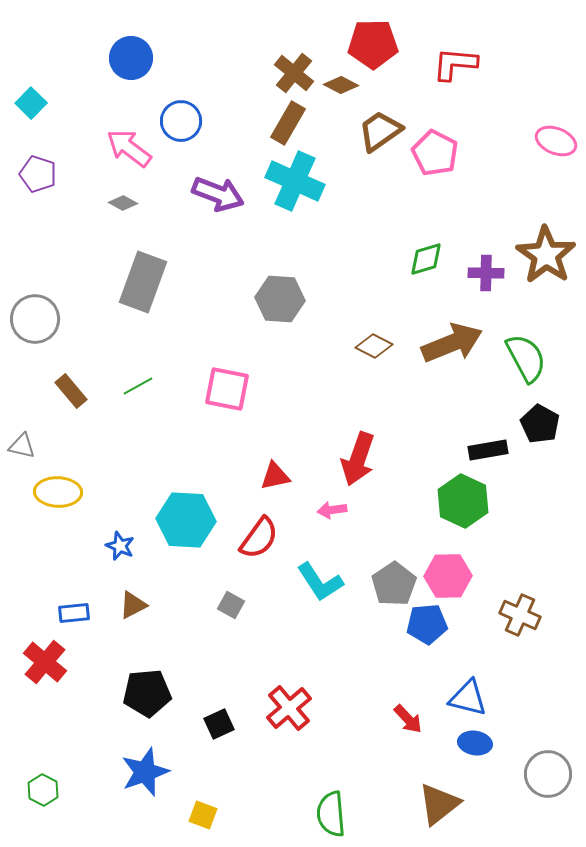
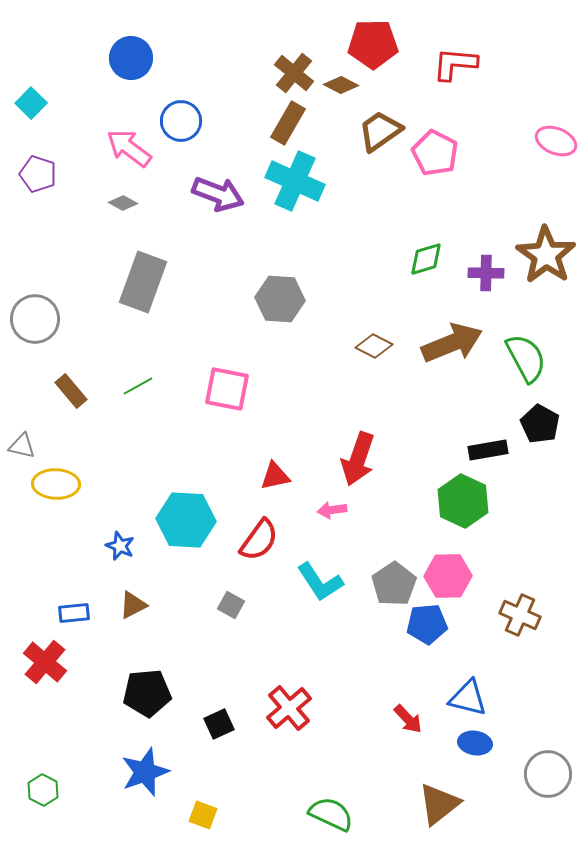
yellow ellipse at (58, 492): moved 2 px left, 8 px up
red semicircle at (259, 538): moved 2 px down
green semicircle at (331, 814): rotated 120 degrees clockwise
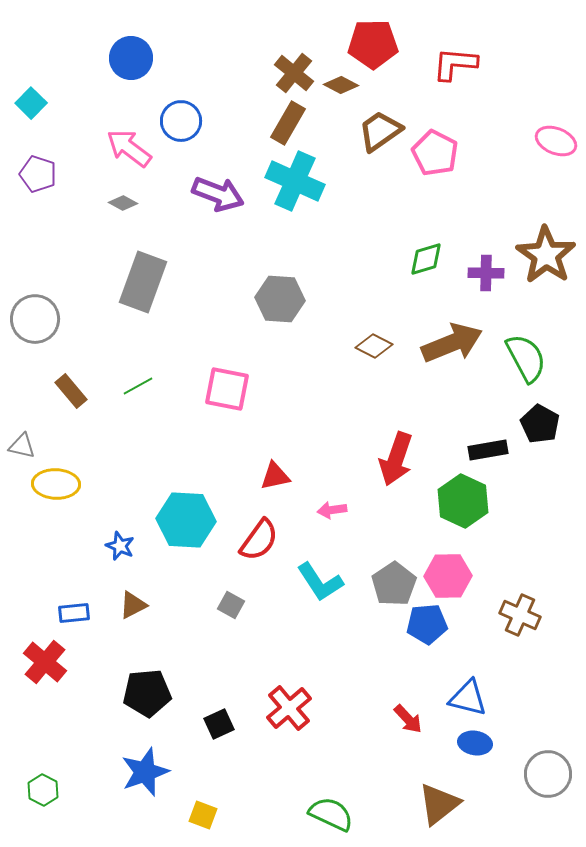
red arrow at (358, 459): moved 38 px right
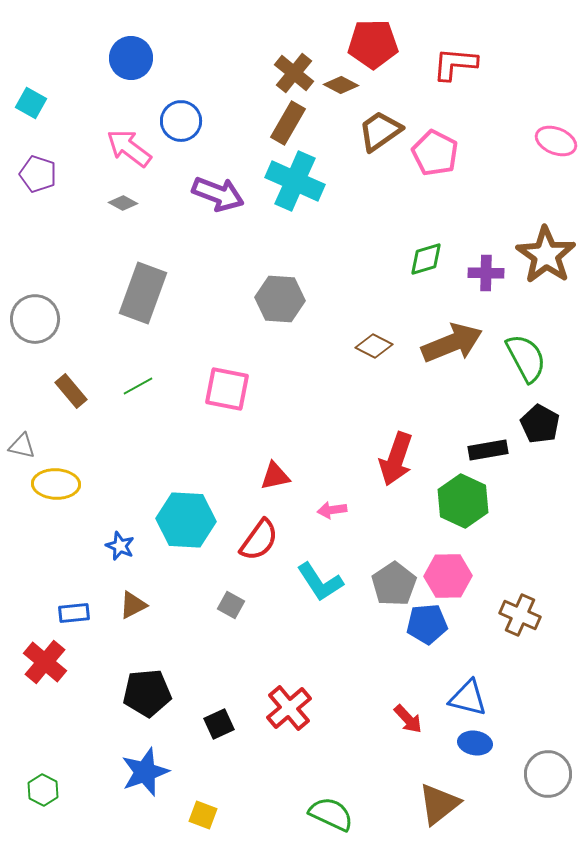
cyan square at (31, 103): rotated 16 degrees counterclockwise
gray rectangle at (143, 282): moved 11 px down
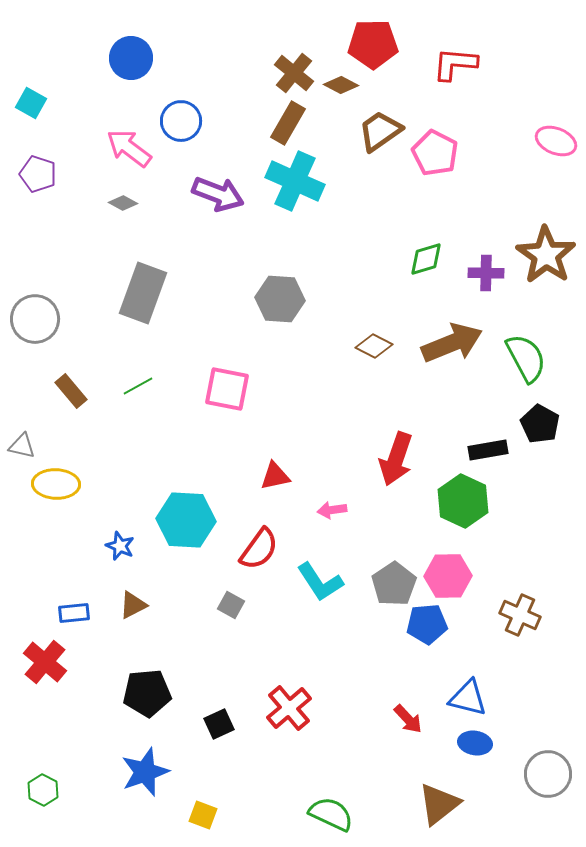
red semicircle at (259, 540): moved 9 px down
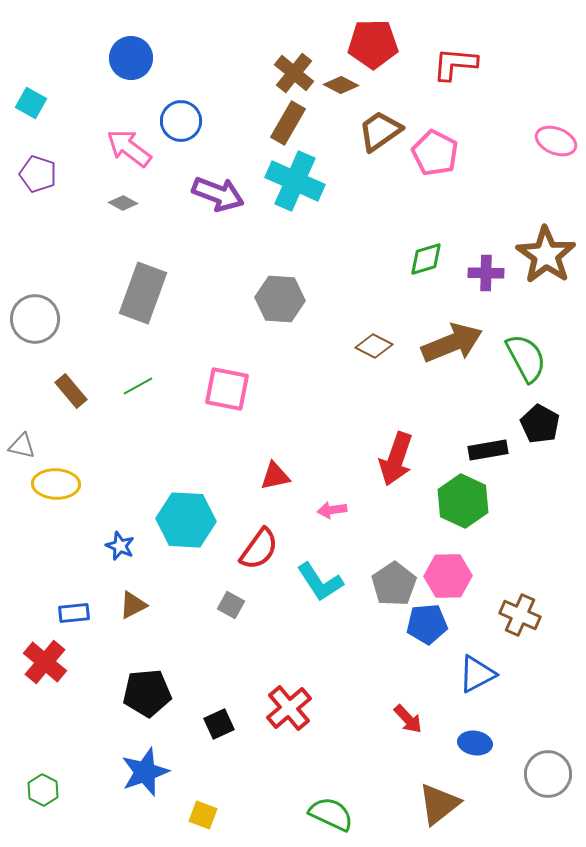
blue triangle at (468, 698): moved 9 px right, 24 px up; rotated 42 degrees counterclockwise
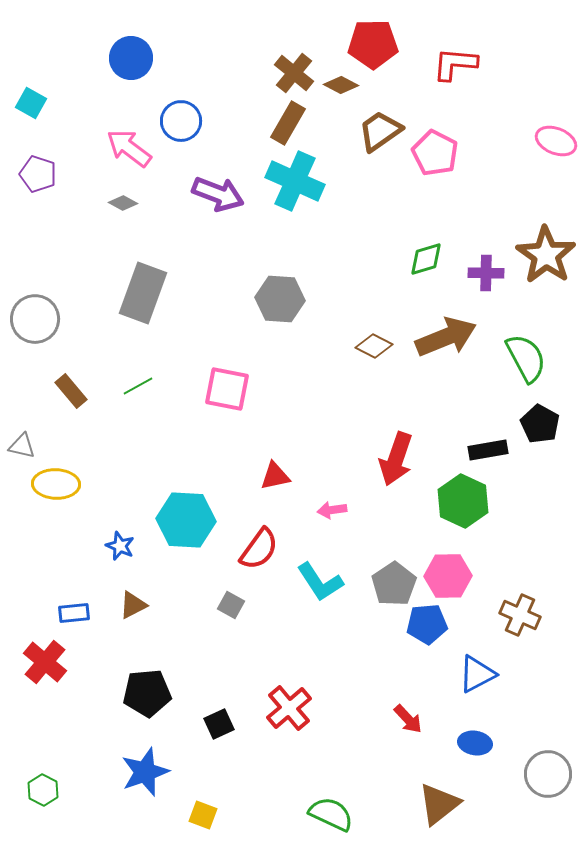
brown arrow at (452, 343): moved 6 px left, 6 px up
